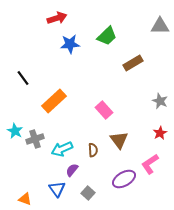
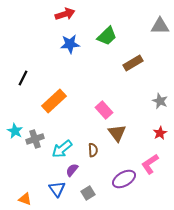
red arrow: moved 8 px right, 4 px up
black line: rotated 63 degrees clockwise
brown triangle: moved 2 px left, 7 px up
cyan arrow: rotated 15 degrees counterclockwise
gray square: rotated 16 degrees clockwise
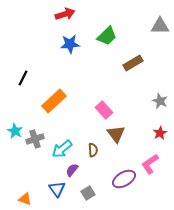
brown triangle: moved 1 px left, 1 px down
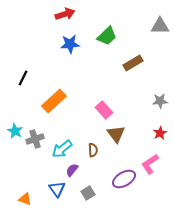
gray star: rotated 28 degrees counterclockwise
